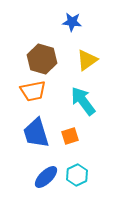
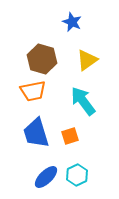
blue star: rotated 18 degrees clockwise
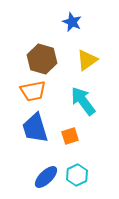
blue trapezoid: moved 1 px left, 5 px up
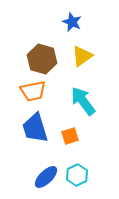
yellow triangle: moved 5 px left, 4 px up
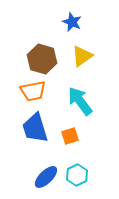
cyan arrow: moved 3 px left
